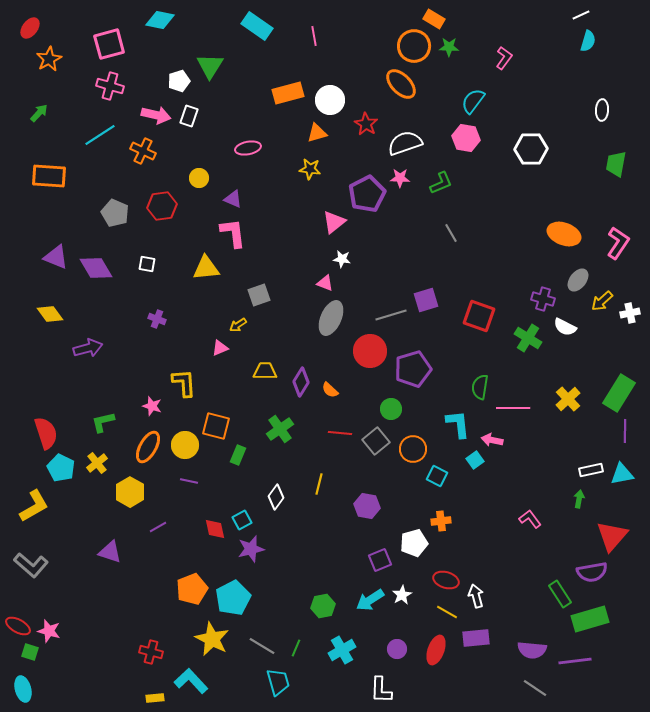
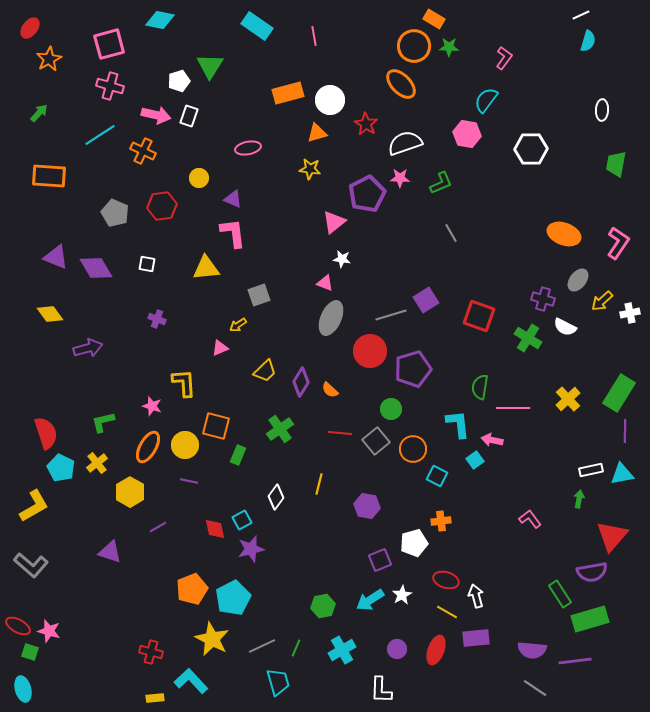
cyan semicircle at (473, 101): moved 13 px right, 1 px up
pink hexagon at (466, 138): moved 1 px right, 4 px up
purple square at (426, 300): rotated 15 degrees counterclockwise
yellow trapezoid at (265, 371): rotated 135 degrees clockwise
gray line at (262, 646): rotated 56 degrees counterclockwise
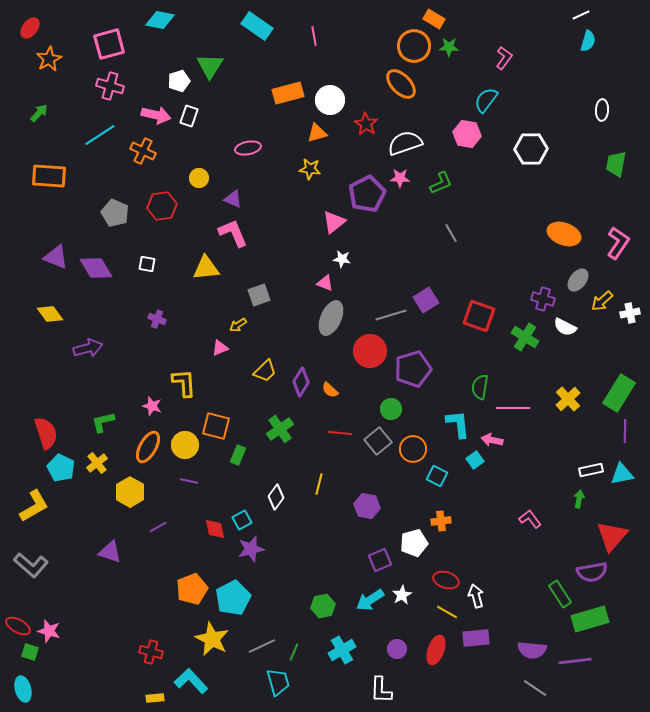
pink L-shape at (233, 233): rotated 16 degrees counterclockwise
green cross at (528, 338): moved 3 px left, 1 px up
gray square at (376, 441): moved 2 px right
green line at (296, 648): moved 2 px left, 4 px down
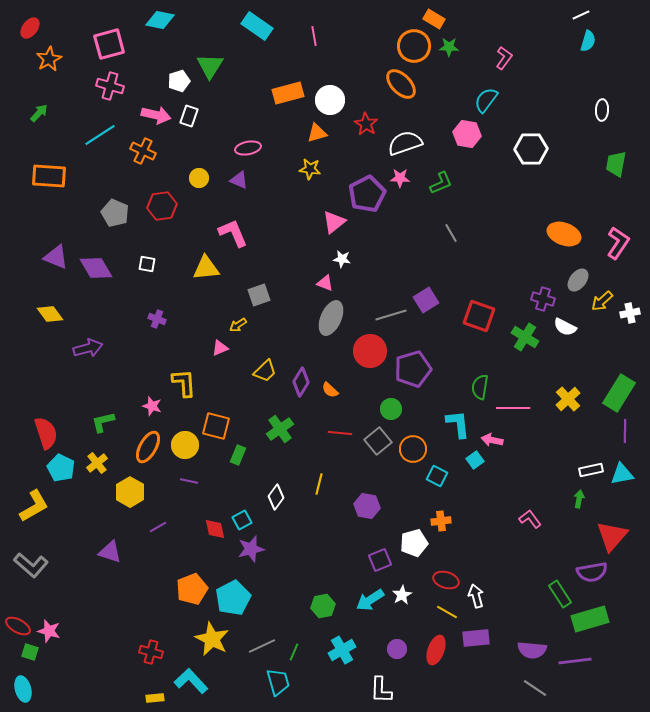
purple triangle at (233, 199): moved 6 px right, 19 px up
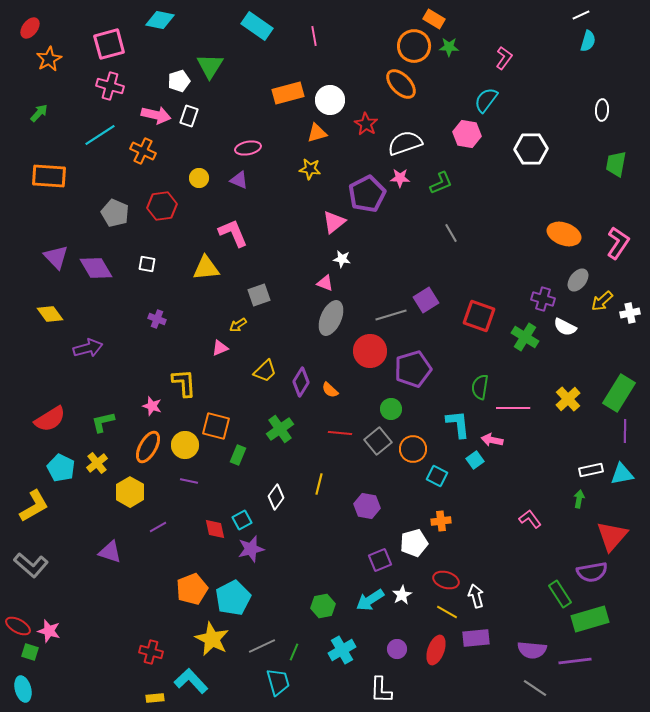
purple triangle at (56, 257): rotated 24 degrees clockwise
red semicircle at (46, 433): moved 4 px right, 14 px up; rotated 76 degrees clockwise
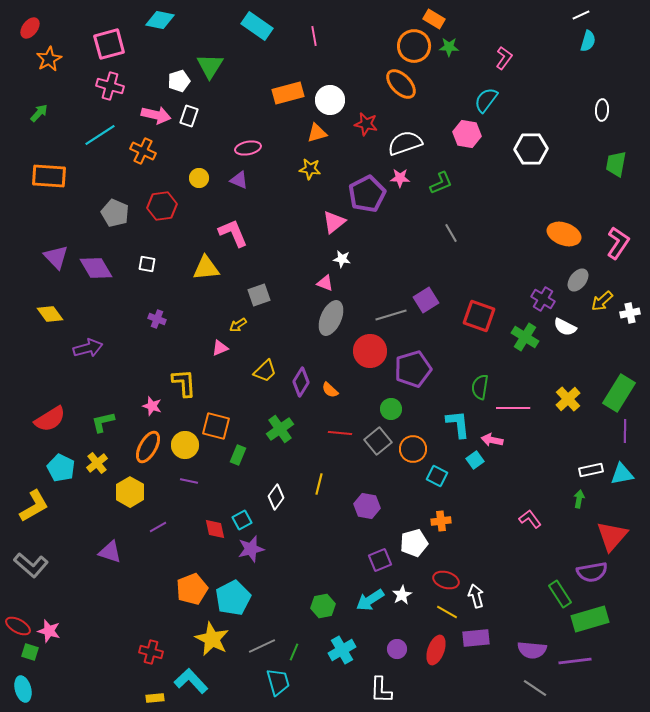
red star at (366, 124): rotated 20 degrees counterclockwise
purple cross at (543, 299): rotated 15 degrees clockwise
